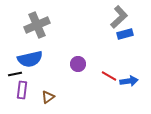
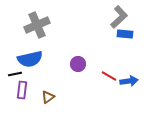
blue rectangle: rotated 21 degrees clockwise
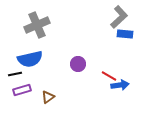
blue arrow: moved 9 px left, 4 px down
purple rectangle: rotated 66 degrees clockwise
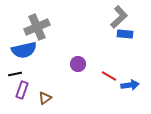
gray cross: moved 2 px down
blue semicircle: moved 6 px left, 9 px up
blue arrow: moved 10 px right
purple rectangle: rotated 54 degrees counterclockwise
brown triangle: moved 3 px left, 1 px down
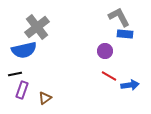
gray L-shape: rotated 75 degrees counterclockwise
gray cross: rotated 15 degrees counterclockwise
purple circle: moved 27 px right, 13 px up
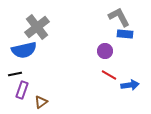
red line: moved 1 px up
brown triangle: moved 4 px left, 4 px down
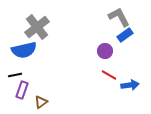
blue rectangle: moved 1 px down; rotated 42 degrees counterclockwise
black line: moved 1 px down
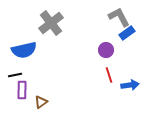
gray cross: moved 14 px right, 4 px up
blue rectangle: moved 2 px right, 2 px up
purple circle: moved 1 px right, 1 px up
red line: rotated 42 degrees clockwise
purple rectangle: rotated 18 degrees counterclockwise
